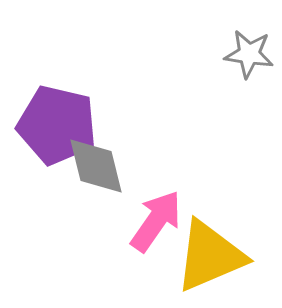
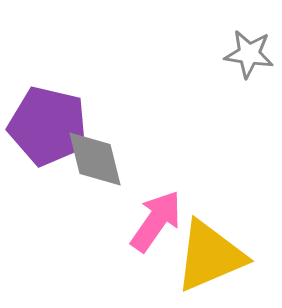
purple pentagon: moved 9 px left, 1 px down
gray diamond: moved 1 px left, 7 px up
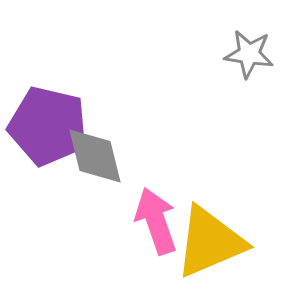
gray diamond: moved 3 px up
pink arrow: rotated 54 degrees counterclockwise
yellow triangle: moved 14 px up
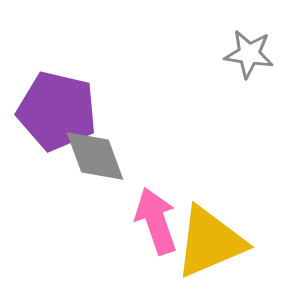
purple pentagon: moved 9 px right, 15 px up
gray diamond: rotated 6 degrees counterclockwise
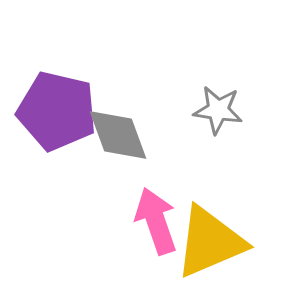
gray star: moved 31 px left, 56 px down
gray diamond: moved 23 px right, 21 px up
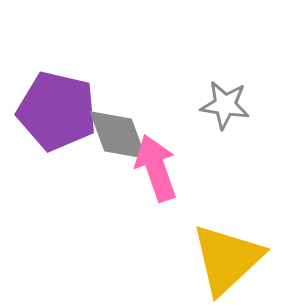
gray star: moved 7 px right, 5 px up
pink arrow: moved 53 px up
yellow triangle: moved 17 px right, 17 px down; rotated 20 degrees counterclockwise
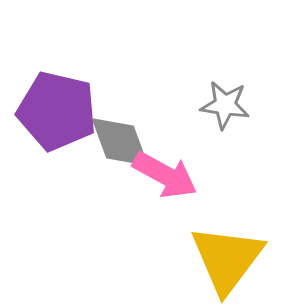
gray diamond: moved 2 px right, 7 px down
pink arrow: moved 9 px right, 7 px down; rotated 138 degrees clockwise
yellow triangle: rotated 10 degrees counterclockwise
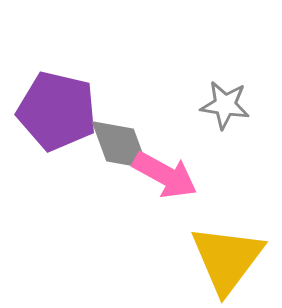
gray diamond: moved 3 px down
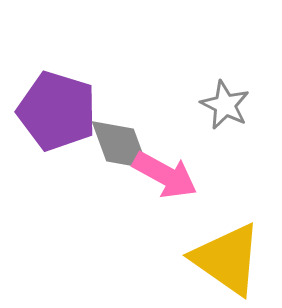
gray star: rotated 18 degrees clockwise
purple pentagon: rotated 4 degrees clockwise
yellow triangle: rotated 32 degrees counterclockwise
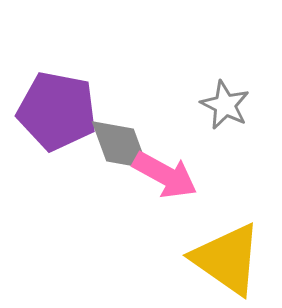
purple pentagon: rotated 6 degrees counterclockwise
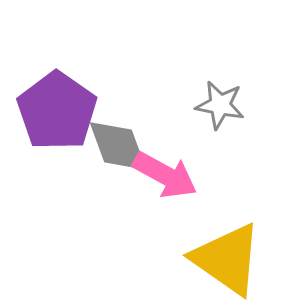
gray star: moved 5 px left; rotated 15 degrees counterclockwise
purple pentagon: rotated 24 degrees clockwise
gray diamond: moved 2 px left, 1 px down
